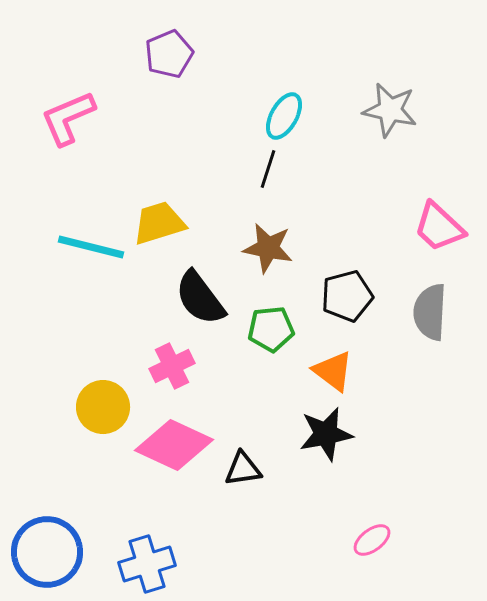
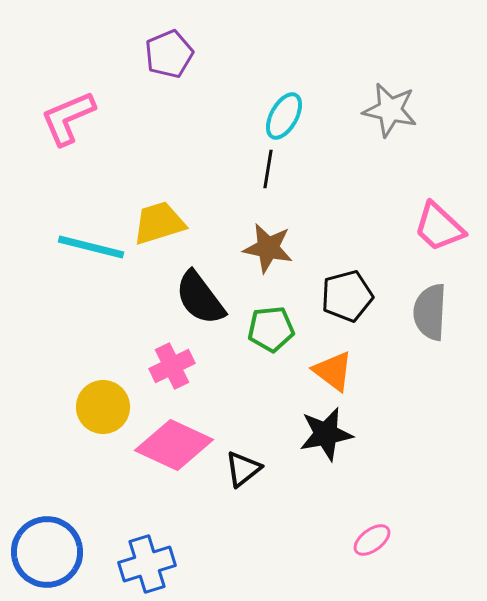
black line: rotated 9 degrees counterclockwise
black triangle: rotated 30 degrees counterclockwise
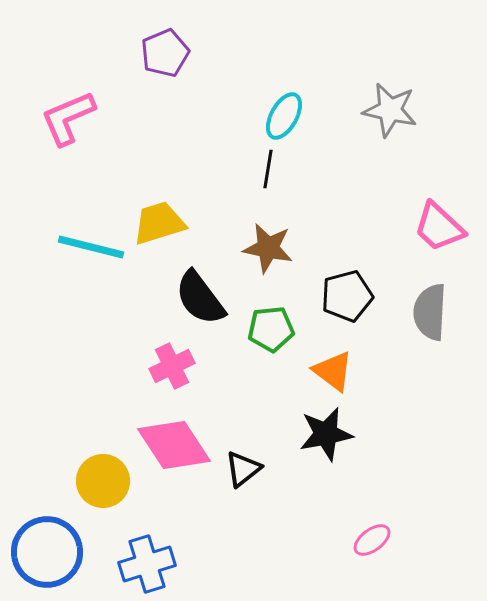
purple pentagon: moved 4 px left, 1 px up
yellow circle: moved 74 px down
pink diamond: rotated 32 degrees clockwise
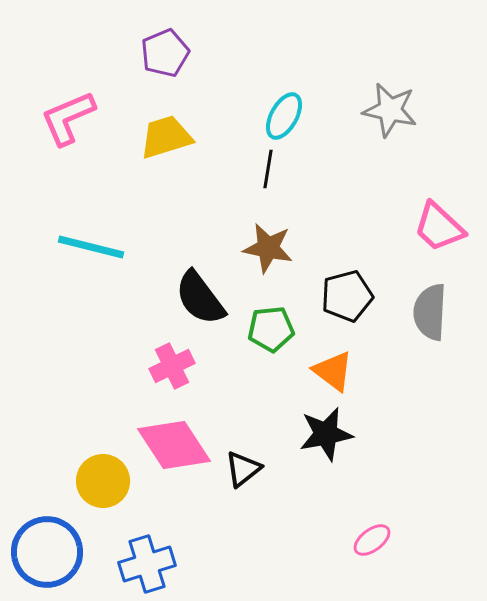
yellow trapezoid: moved 7 px right, 86 px up
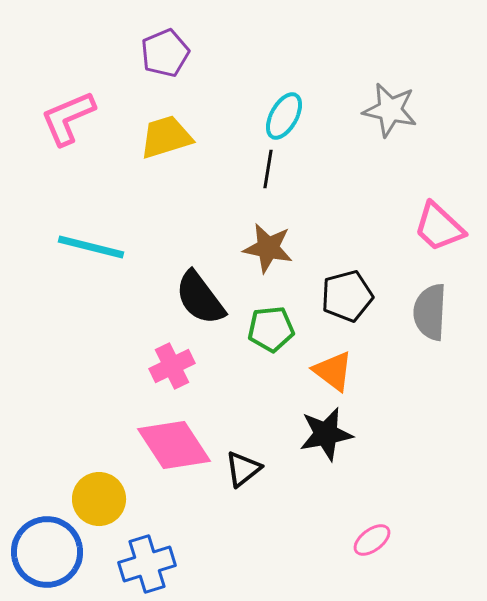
yellow circle: moved 4 px left, 18 px down
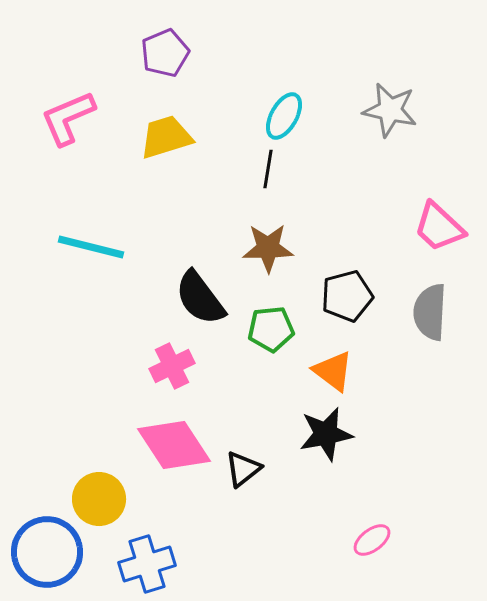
brown star: rotated 12 degrees counterclockwise
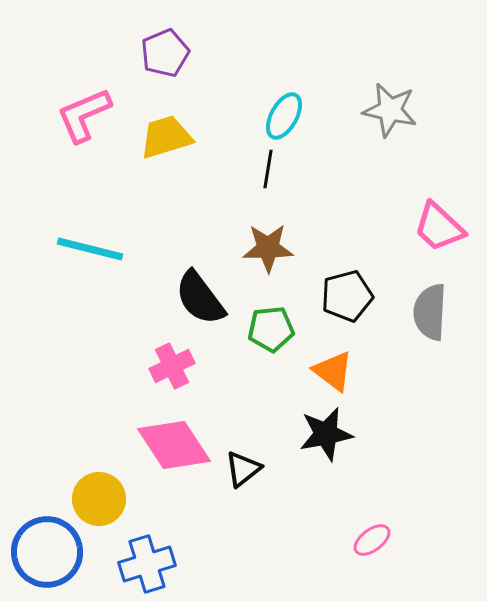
pink L-shape: moved 16 px right, 3 px up
cyan line: moved 1 px left, 2 px down
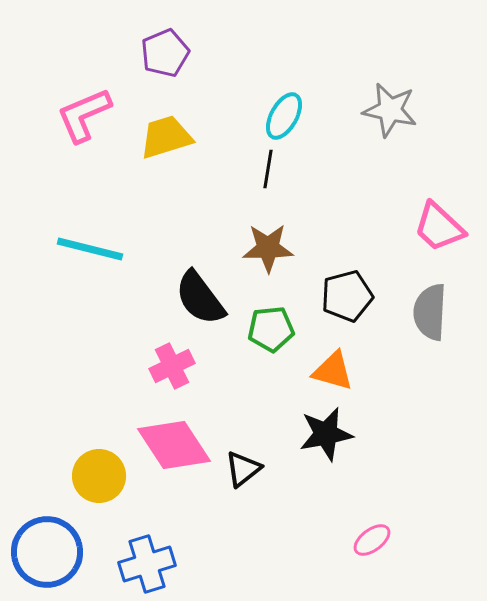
orange triangle: rotated 21 degrees counterclockwise
yellow circle: moved 23 px up
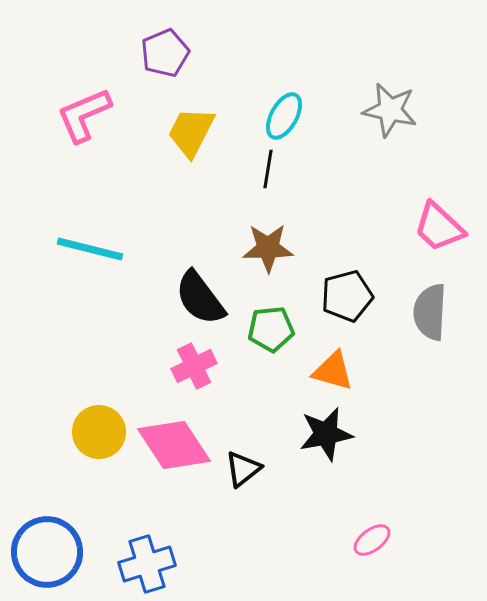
yellow trapezoid: moved 25 px right, 5 px up; rotated 46 degrees counterclockwise
pink cross: moved 22 px right
yellow circle: moved 44 px up
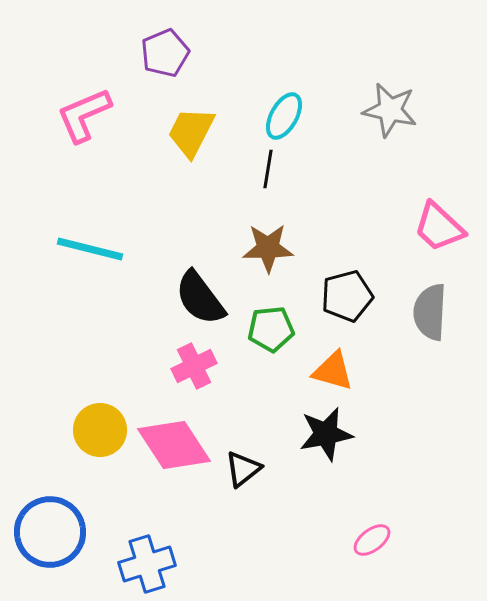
yellow circle: moved 1 px right, 2 px up
blue circle: moved 3 px right, 20 px up
